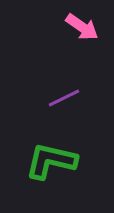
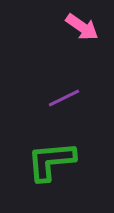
green L-shape: rotated 18 degrees counterclockwise
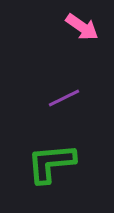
green L-shape: moved 2 px down
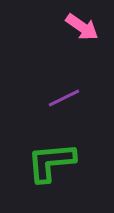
green L-shape: moved 1 px up
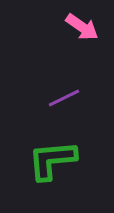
green L-shape: moved 1 px right, 2 px up
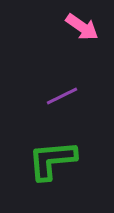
purple line: moved 2 px left, 2 px up
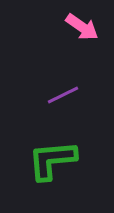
purple line: moved 1 px right, 1 px up
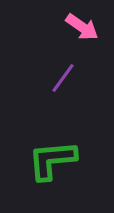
purple line: moved 17 px up; rotated 28 degrees counterclockwise
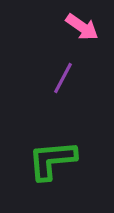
purple line: rotated 8 degrees counterclockwise
